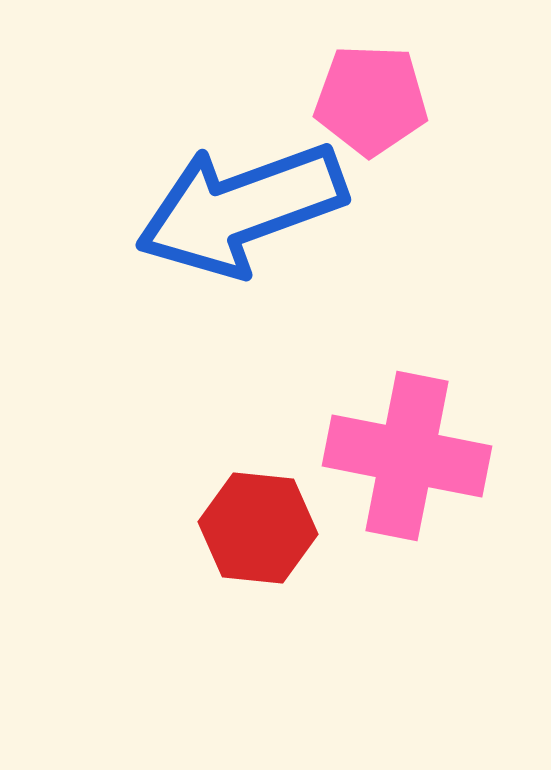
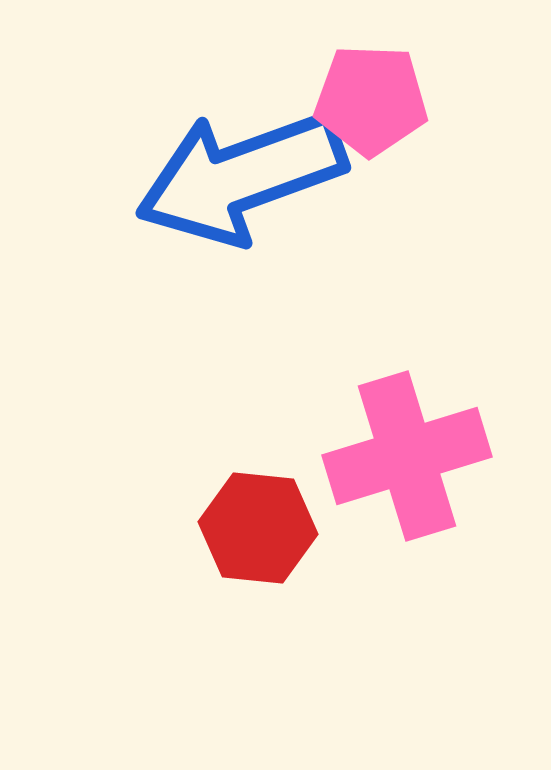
blue arrow: moved 32 px up
pink cross: rotated 28 degrees counterclockwise
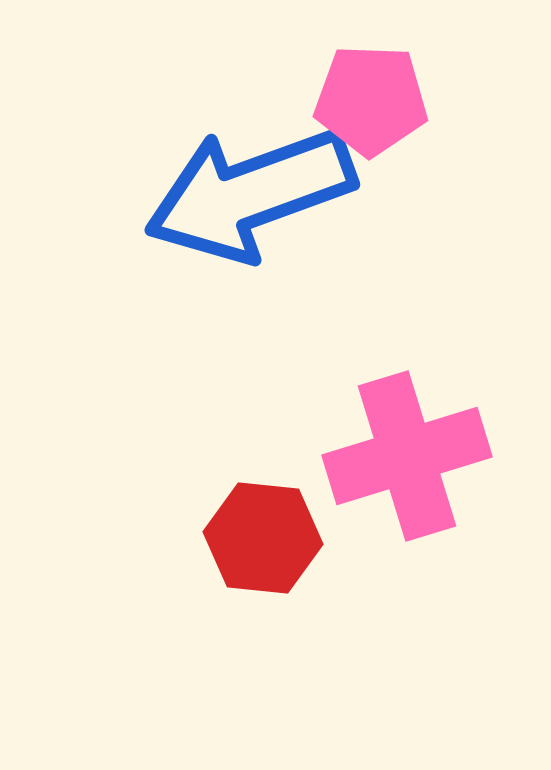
blue arrow: moved 9 px right, 17 px down
red hexagon: moved 5 px right, 10 px down
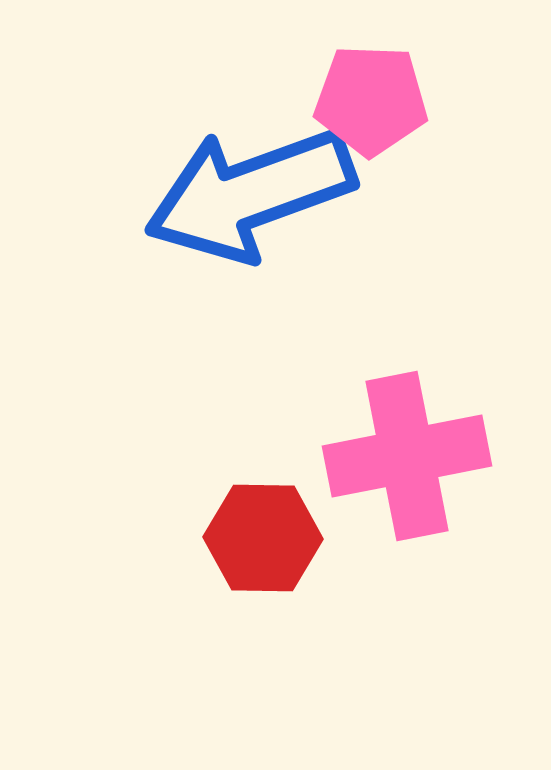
pink cross: rotated 6 degrees clockwise
red hexagon: rotated 5 degrees counterclockwise
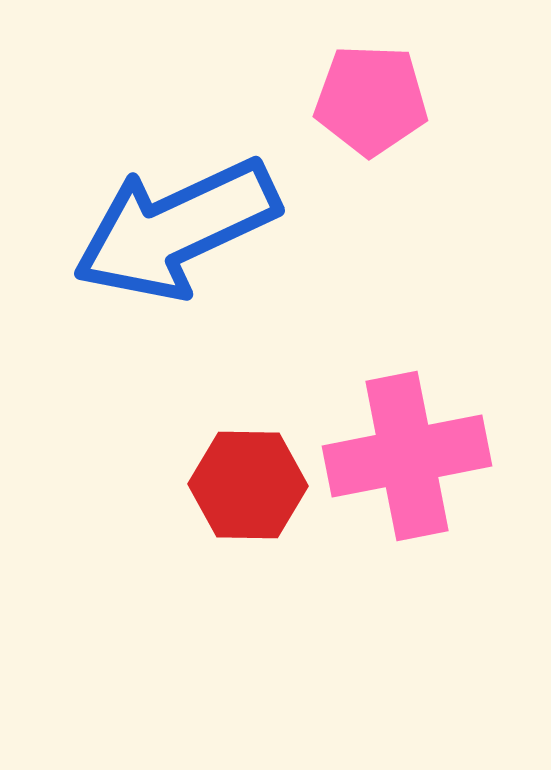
blue arrow: moved 74 px left, 35 px down; rotated 5 degrees counterclockwise
red hexagon: moved 15 px left, 53 px up
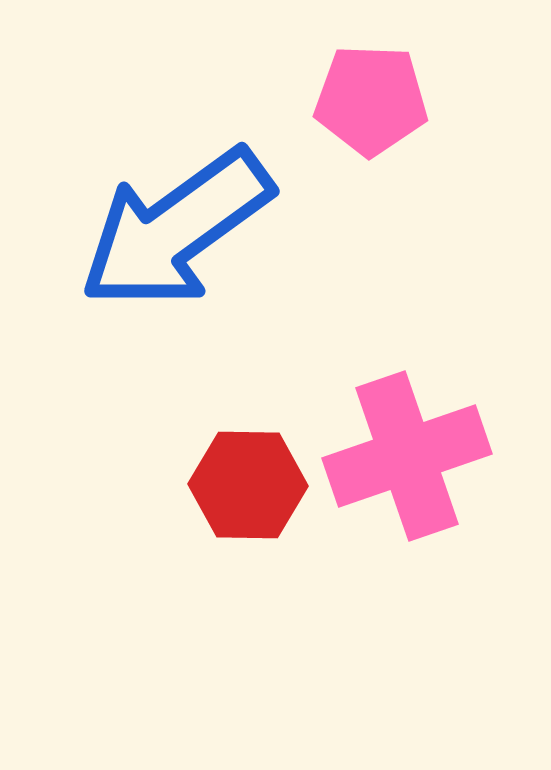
blue arrow: rotated 11 degrees counterclockwise
pink cross: rotated 8 degrees counterclockwise
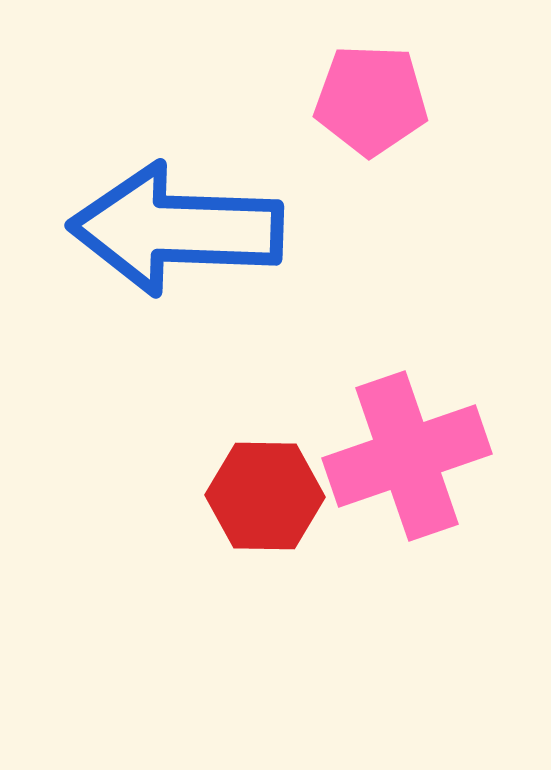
blue arrow: rotated 38 degrees clockwise
red hexagon: moved 17 px right, 11 px down
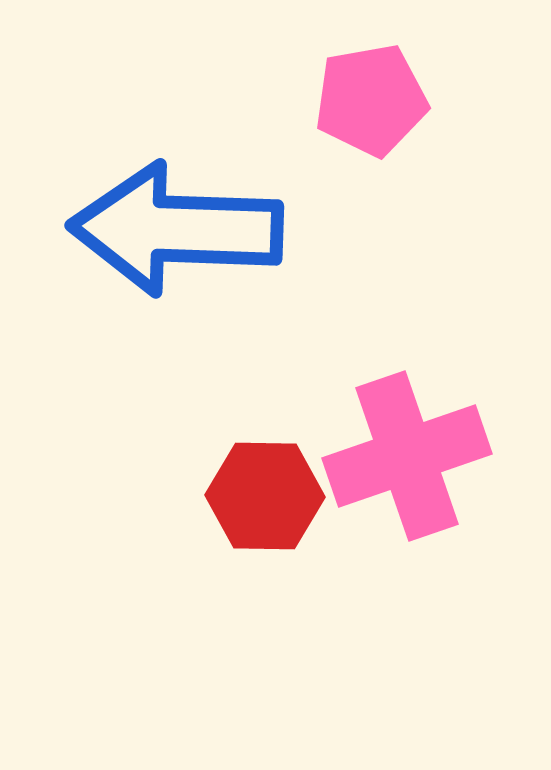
pink pentagon: rotated 12 degrees counterclockwise
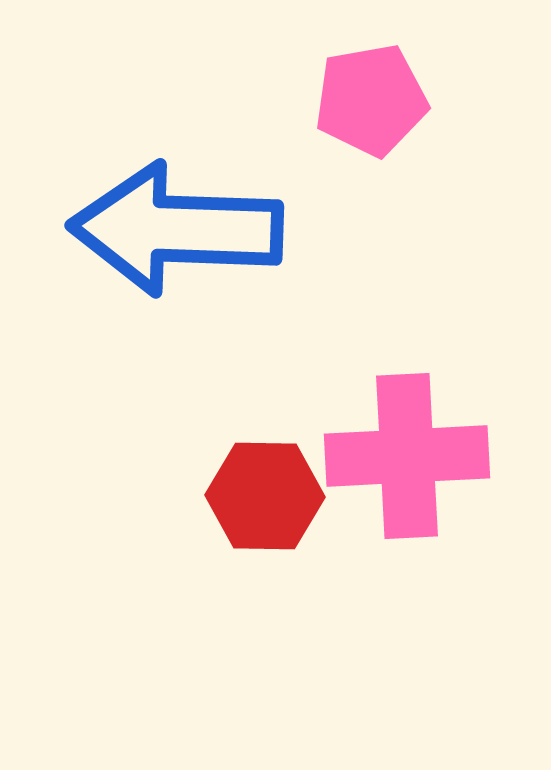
pink cross: rotated 16 degrees clockwise
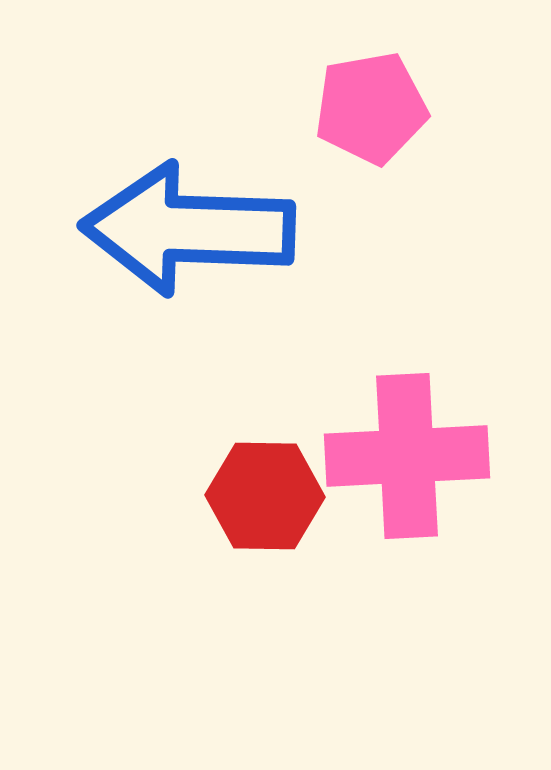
pink pentagon: moved 8 px down
blue arrow: moved 12 px right
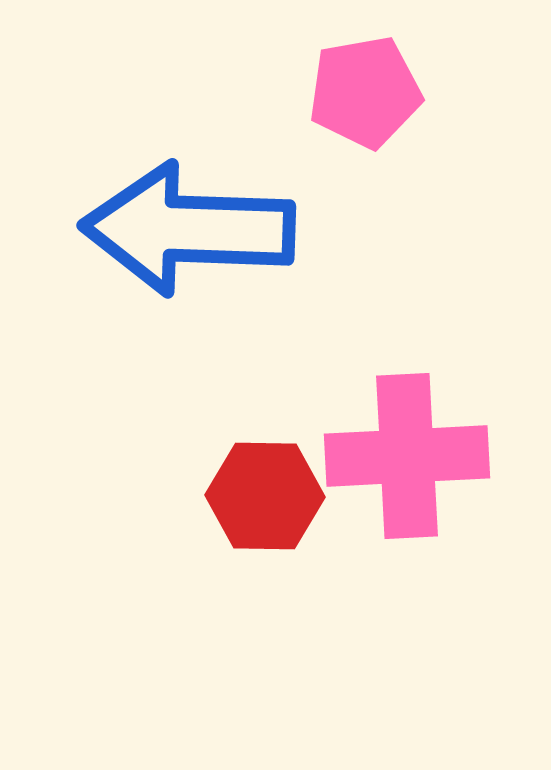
pink pentagon: moved 6 px left, 16 px up
